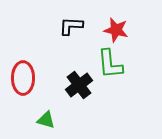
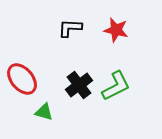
black L-shape: moved 1 px left, 2 px down
green L-shape: moved 6 px right, 22 px down; rotated 112 degrees counterclockwise
red ellipse: moved 1 px left, 1 px down; rotated 40 degrees counterclockwise
green triangle: moved 2 px left, 8 px up
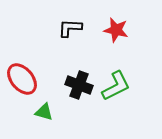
black cross: rotated 32 degrees counterclockwise
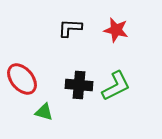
black cross: rotated 16 degrees counterclockwise
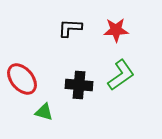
red star: rotated 15 degrees counterclockwise
green L-shape: moved 5 px right, 11 px up; rotated 8 degrees counterclockwise
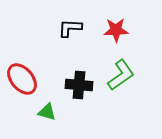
green triangle: moved 3 px right
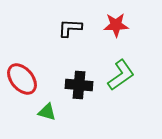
red star: moved 5 px up
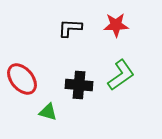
green triangle: moved 1 px right
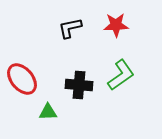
black L-shape: rotated 15 degrees counterclockwise
green triangle: rotated 18 degrees counterclockwise
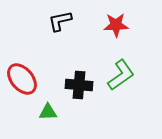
black L-shape: moved 10 px left, 7 px up
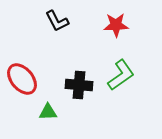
black L-shape: moved 3 px left; rotated 105 degrees counterclockwise
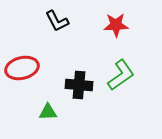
red ellipse: moved 11 px up; rotated 64 degrees counterclockwise
